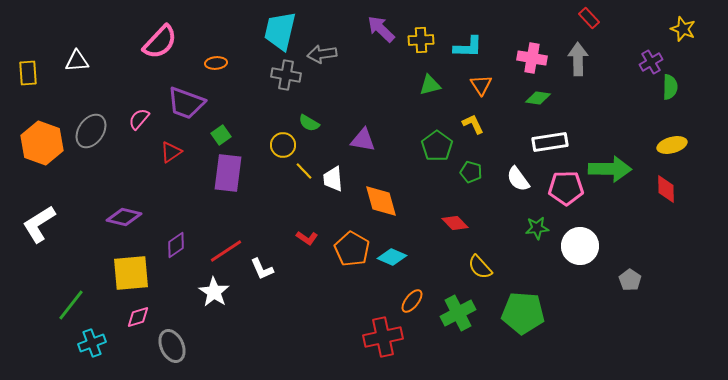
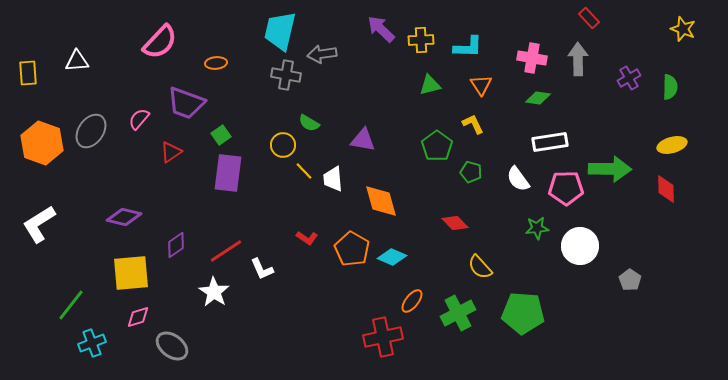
purple cross at (651, 62): moved 22 px left, 16 px down
gray ellipse at (172, 346): rotated 28 degrees counterclockwise
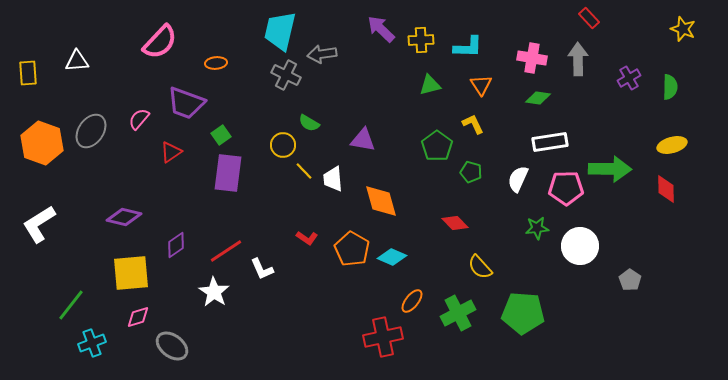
gray cross at (286, 75): rotated 16 degrees clockwise
white semicircle at (518, 179): rotated 60 degrees clockwise
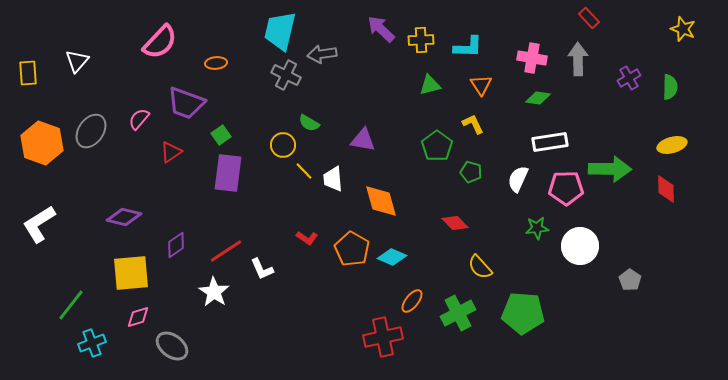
white triangle at (77, 61): rotated 45 degrees counterclockwise
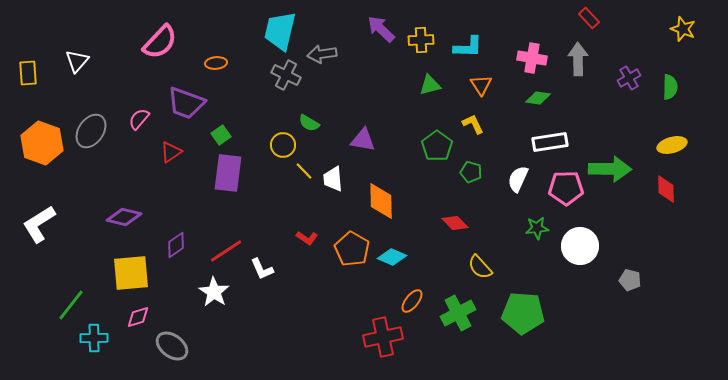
orange diamond at (381, 201): rotated 15 degrees clockwise
gray pentagon at (630, 280): rotated 20 degrees counterclockwise
cyan cross at (92, 343): moved 2 px right, 5 px up; rotated 20 degrees clockwise
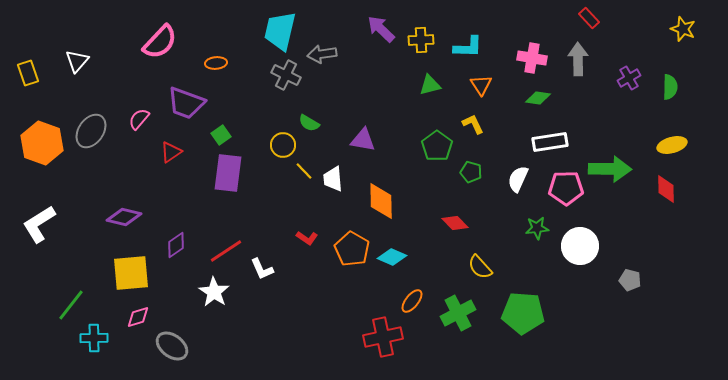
yellow rectangle at (28, 73): rotated 15 degrees counterclockwise
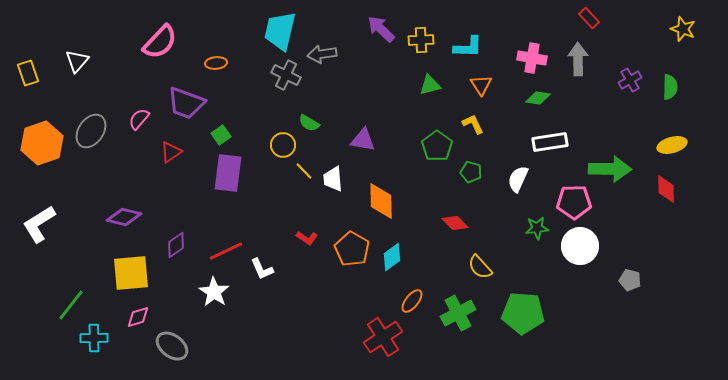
purple cross at (629, 78): moved 1 px right, 2 px down
orange hexagon at (42, 143): rotated 21 degrees clockwise
pink pentagon at (566, 188): moved 8 px right, 14 px down
red line at (226, 251): rotated 8 degrees clockwise
cyan diamond at (392, 257): rotated 60 degrees counterclockwise
red cross at (383, 337): rotated 21 degrees counterclockwise
